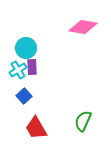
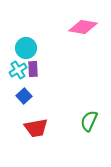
purple rectangle: moved 1 px right, 2 px down
green semicircle: moved 6 px right
red trapezoid: rotated 70 degrees counterclockwise
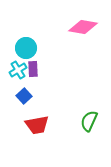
red trapezoid: moved 1 px right, 3 px up
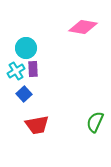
cyan cross: moved 2 px left, 1 px down
blue square: moved 2 px up
green semicircle: moved 6 px right, 1 px down
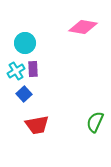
cyan circle: moved 1 px left, 5 px up
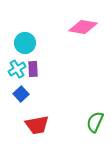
cyan cross: moved 1 px right, 2 px up
blue square: moved 3 px left
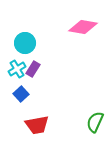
purple rectangle: rotated 35 degrees clockwise
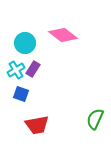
pink diamond: moved 20 px left, 8 px down; rotated 28 degrees clockwise
cyan cross: moved 1 px left, 1 px down
blue square: rotated 28 degrees counterclockwise
green semicircle: moved 3 px up
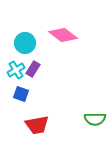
green semicircle: rotated 115 degrees counterclockwise
